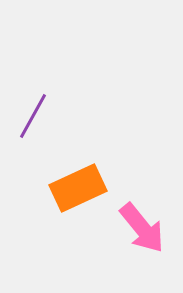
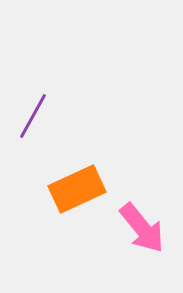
orange rectangle: moved 1 px left, 1 px down
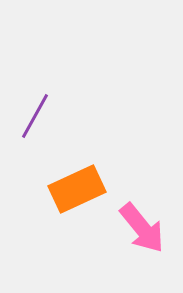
purple line: moved 2 px right
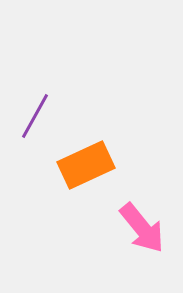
orange rectangle: moved 9 px right, 24 px up
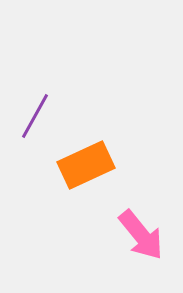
pink arrow: moved 1 px left, 7 px down
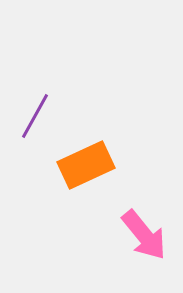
pink arrow: moved 3 px right
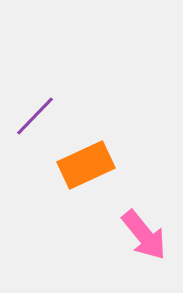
purple line: rotated 15 degrees clockwise
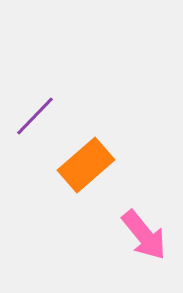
orange rectangle: rotated 16 degrees counterclockwise
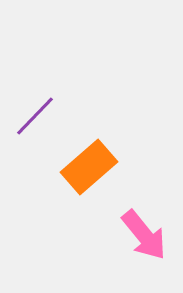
orange rectangle: moved 3 px right, 2 px down
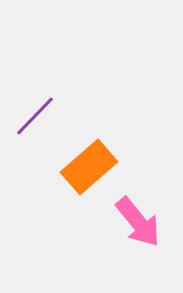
pink arrow: moved 6 px left, 13 px up
